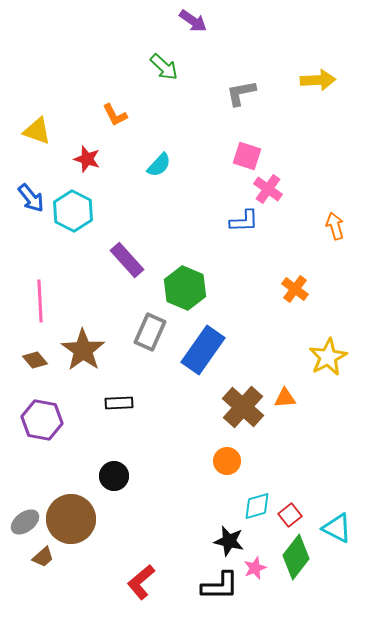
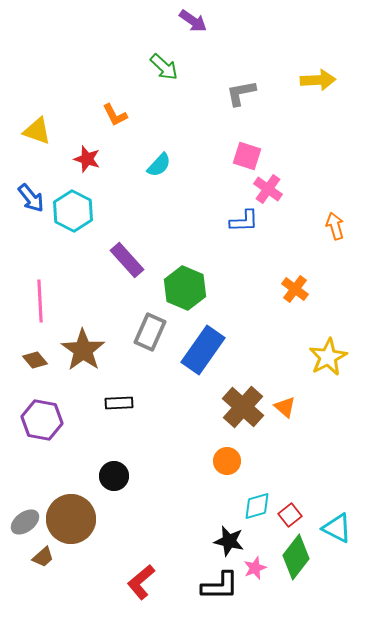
orange triangle: moved 9 px down; rotated 45 degrees clockwise
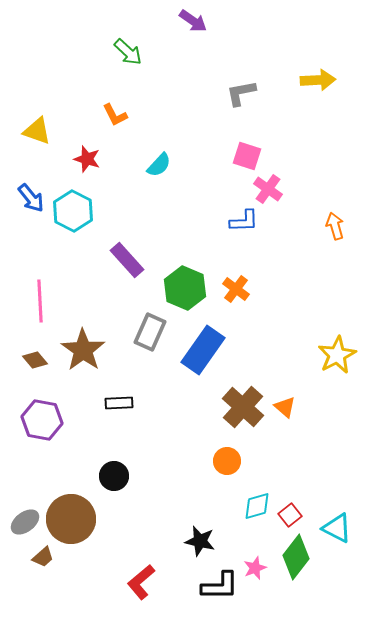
green arrow: moved 36 px left, 15 px up
orange cross: moved 59 px left
yellow star: moved 9 px right, 2 px up
black star: moved 29 px left
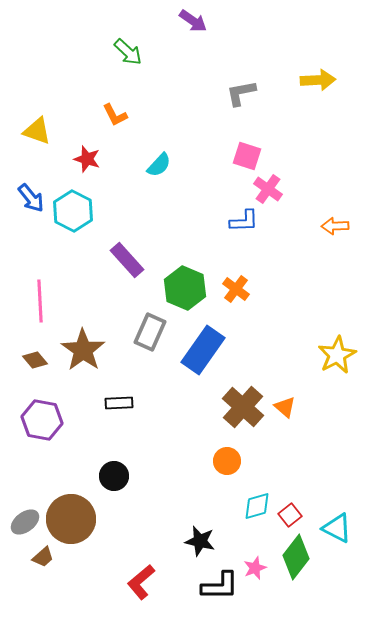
orange arrow: rotated 76 degrees counterclockwise
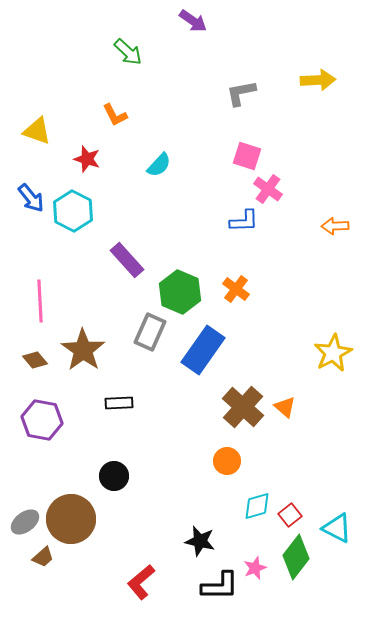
green hexagon: moved 5 px left, 4 px down
yellow star: moved 4 px left, 2 px up
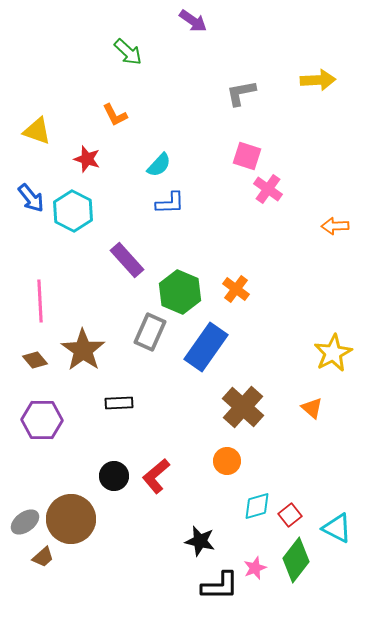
blue L-shape: moved 74 px left, 18 px up
blue rectangle: moved 3 px right, 3 px up
orange triangle: moved 27 px right, 1 px down
purple hexagon: rotated 9 degrees counterclockwise
green diamond: moved 3 px down
red L-shape: moved 15 px right, 106 px up
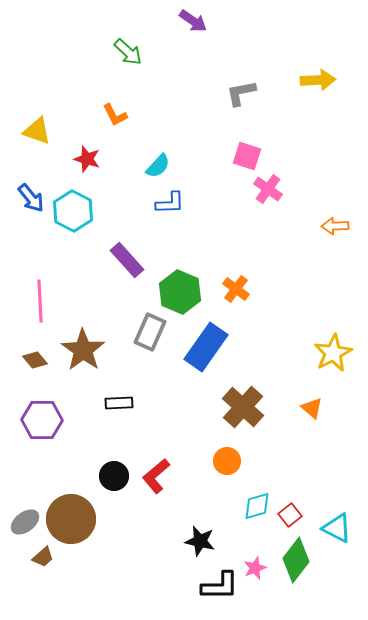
cyan semicircle: moved 1 px left, 1 px down
